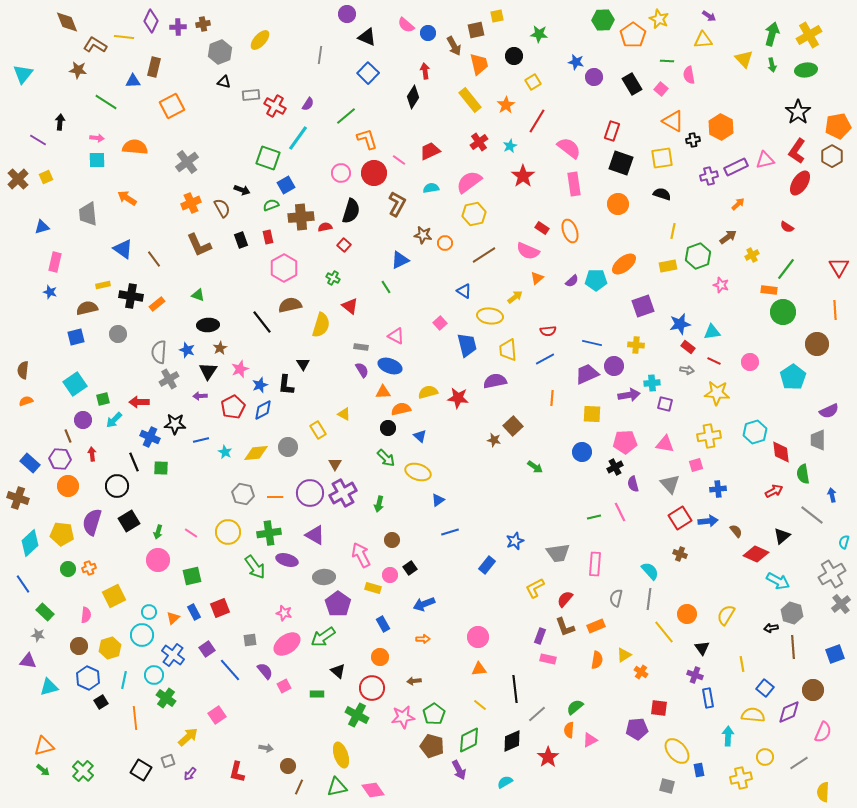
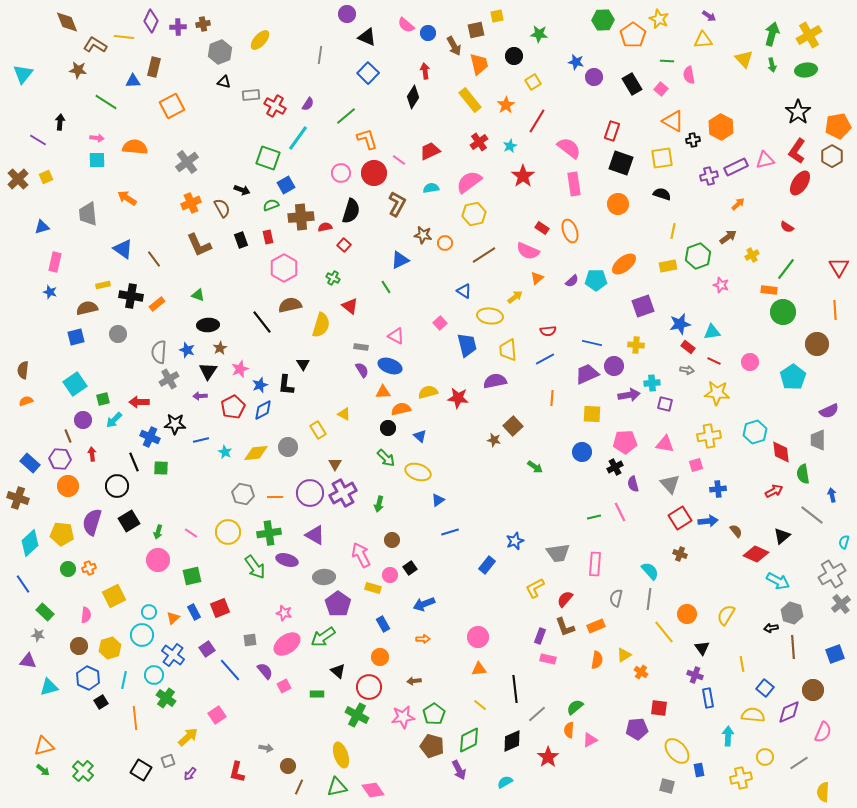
red circle at (372, 688): moved 3 px left, 1 px up
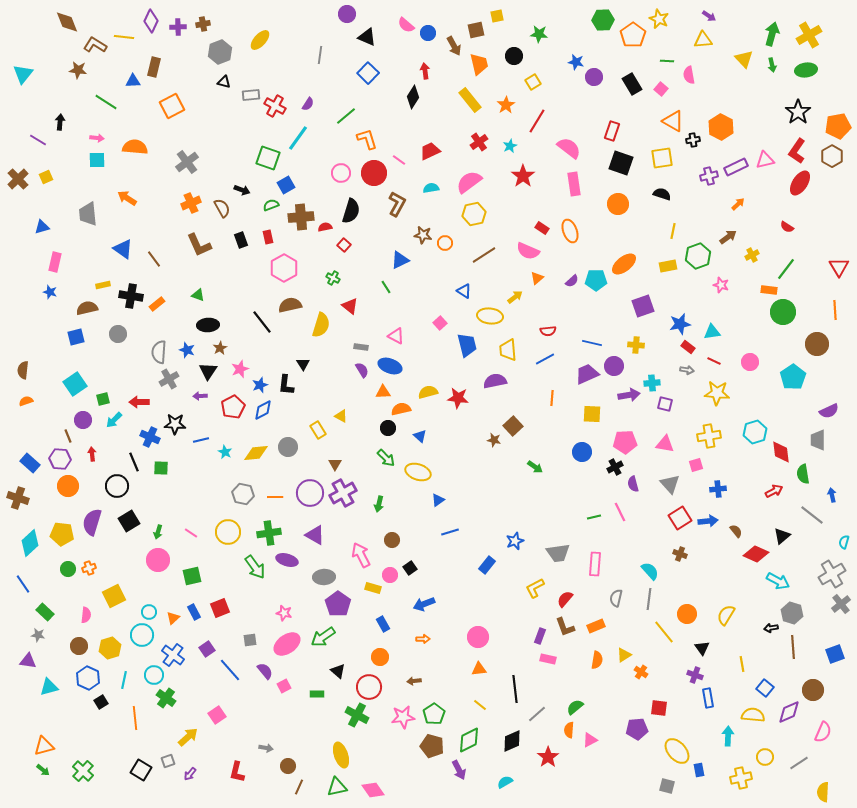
yellow triangle at (344, 414): moved 3 px left, 2 px down
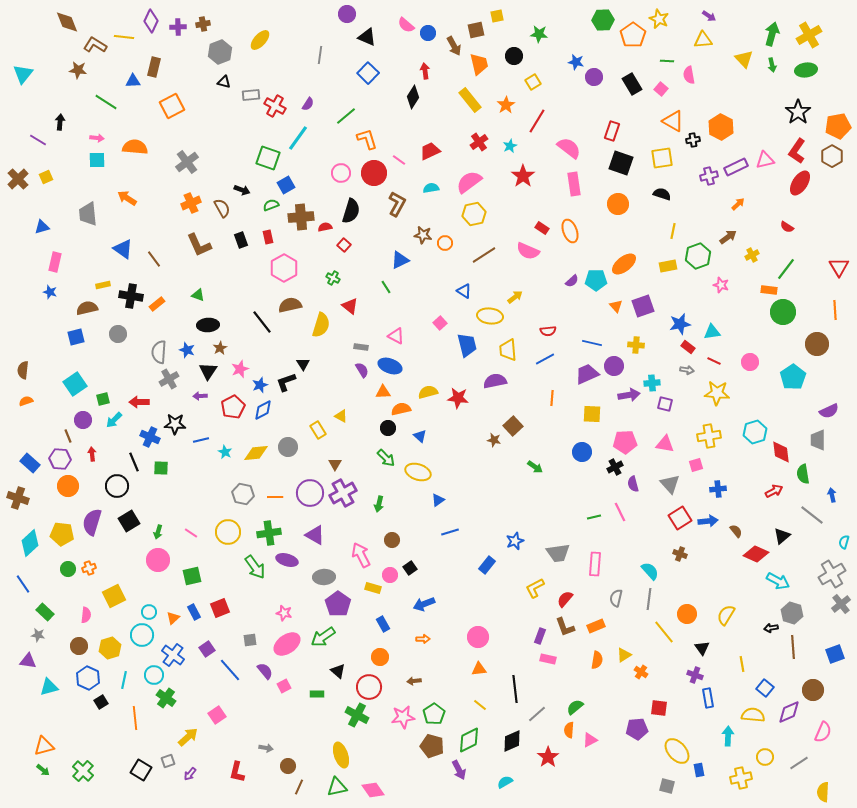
orange triangle at (537, 278): moved 79 px right, 28 px down; rotated 32 degrees counterclockwise
black L-shape at (286, 385): moved 3 px up; rotated 65 degrees clockwise
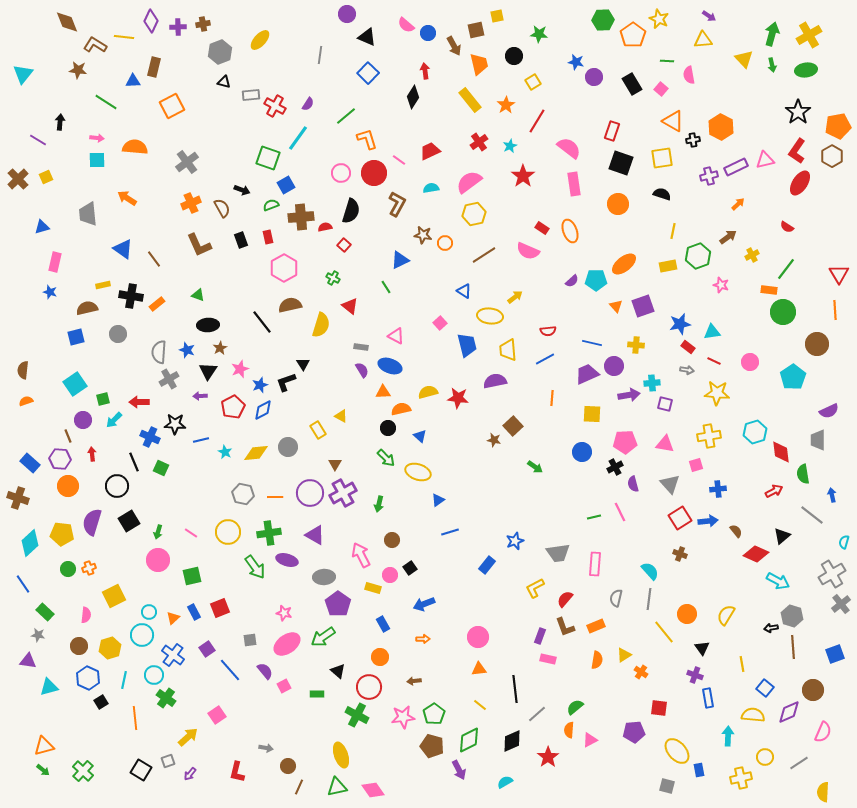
red triangle at (839, 267): moved 7 px down
green square at (161, 468): rotated 21 degrees clockwise
gray hexagon at (792, 613): moved 3 px down
purple pentagon at (637, 729): moved 3 px left, 3 px down
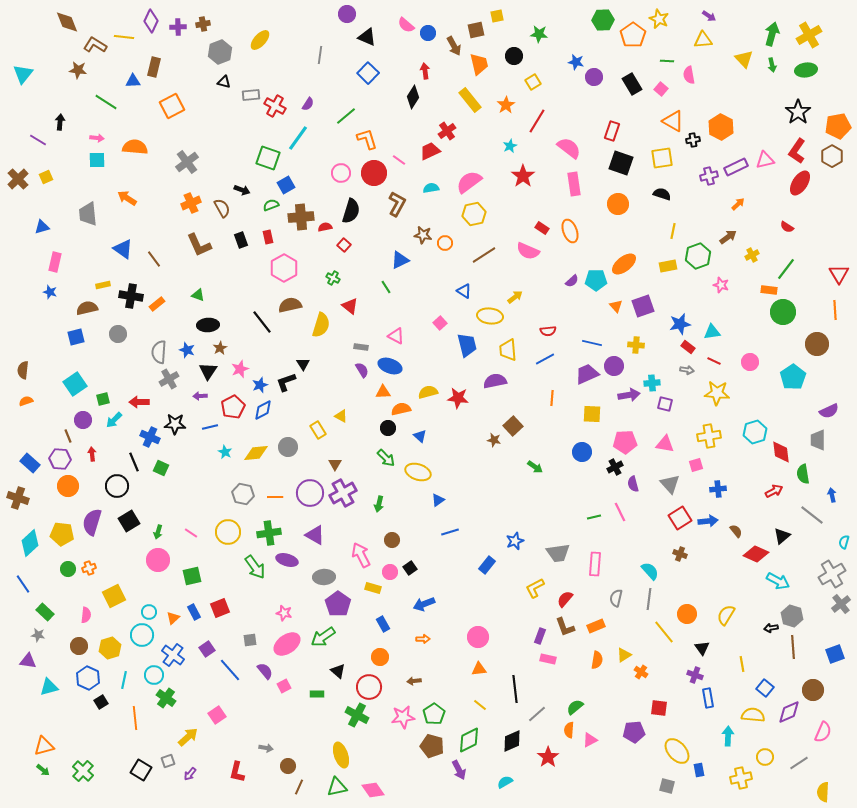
red cross at (479, 142): moved 32 px left, 11 px up
blue line at (201, 440): moved 9 px right, 13 px up
pink circle at (390, 575): moved 3 px up
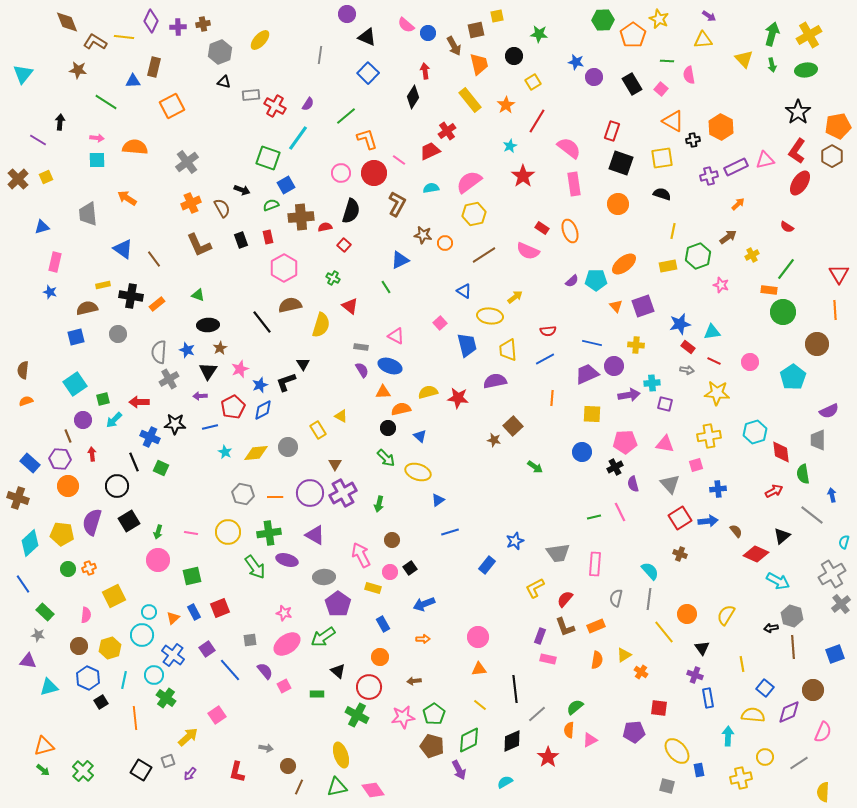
brown L-shape at (95, 45): moved 3 px up
pink line at (191, 533): rotated 24 degrees counterclockwise
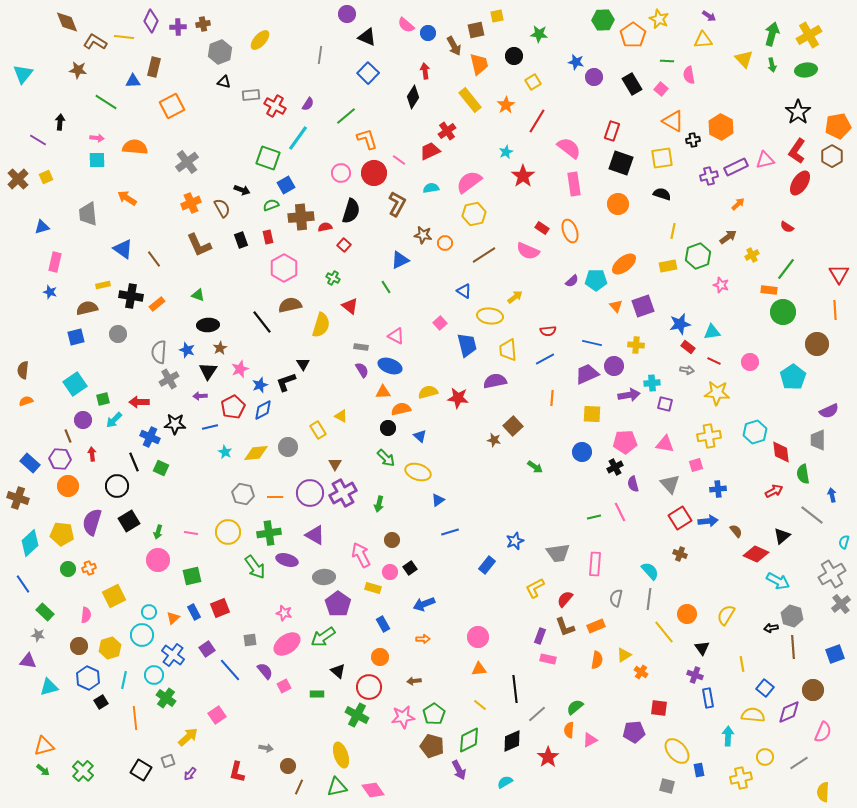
cyan star at (510, 146): moved 4 px left, 6 px down
